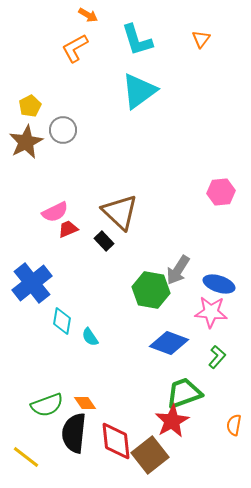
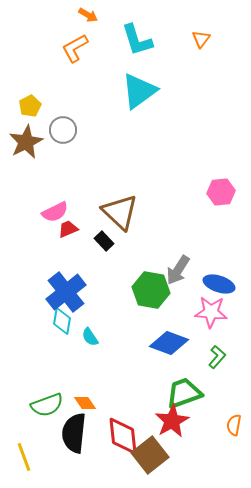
blue cross: moved 34 px right, 9 px down
red diamond: moved 7 px right, 5 px up
yellow line: moved 2 px left; rotated 32 degrees clockwise
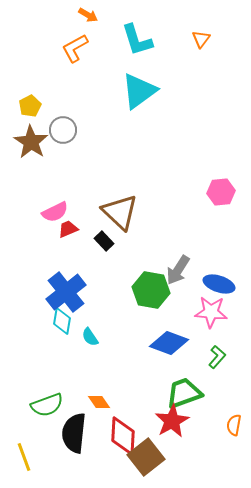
brown star: moved 5 px right; rotated 12 degrees counterclockwise
orange diamond: moved 14 px right, 1 px up
red diamond: rotated 9 degrees clockwise
brown square: moved 4 px left, 2 px down
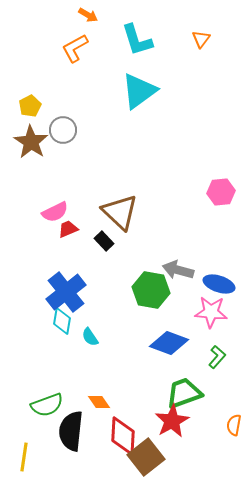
gray arrow: rotated 72 degrees clockwise
black semicircle: moved 3 px left, 2 px up
yellow line: rotated 28 degrees clockwise
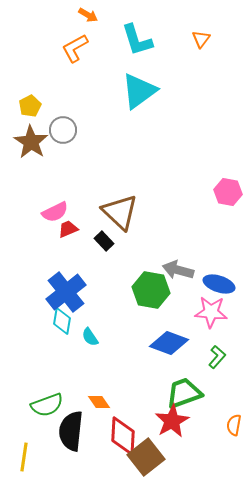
pink hexagon: moved 7 px right; rotated 16 degrees clockwise
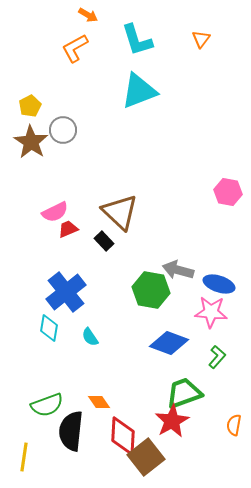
cyan triangle: rotated 15 degrees clockwise
cyan diamond: moved 13 px left, 7 px down
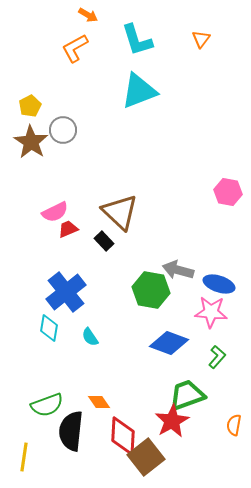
green trapezoid: moved 3 px right, 2 px down
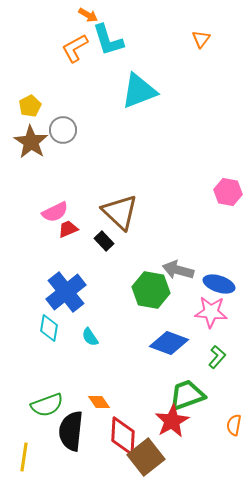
cyan L-shape: moved 29 px left
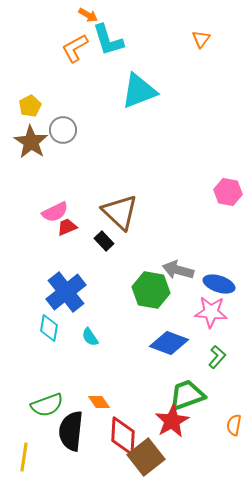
red trapezoid: moved 1 px left, 2 px up
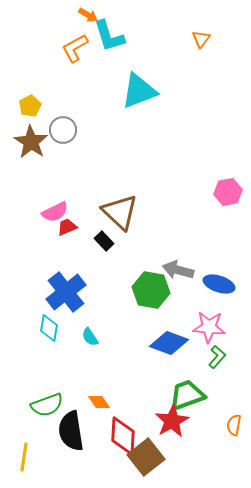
cyan L-shape: moved 1 px right, 4 px up
pink hexagon: rotated 20 degrees counterclockwise
pink star: moved 2 px left, 15 px down
black semicircle: rotated 15 degrees counterclockwise
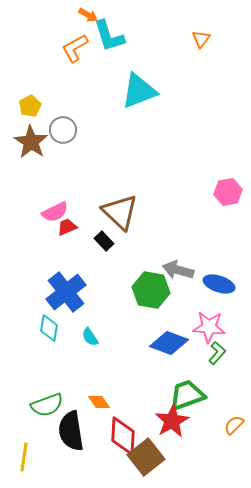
green L-shape: moved 4 px up
orange semicircle: rotated 35 degrees clockwise
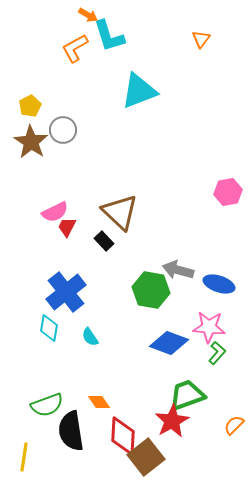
red trapezoid: rotated 40 degrees counterclockwise
